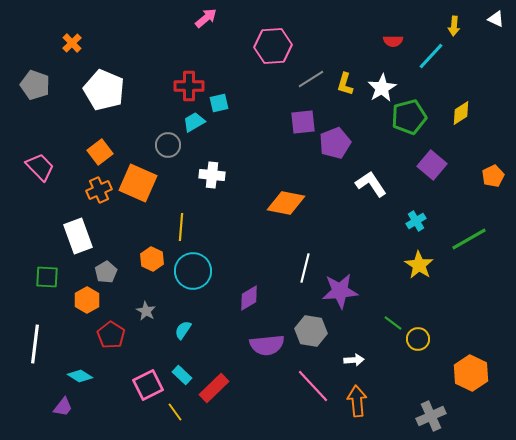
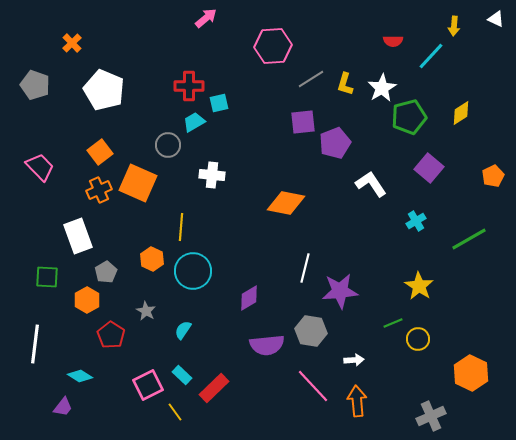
purple square at (432, 165): moved 3 px left, 3 px down
yellow star at (419, 265): moved 21 px down
green line at (393, 323): rotated 60 degrees counterclockwise
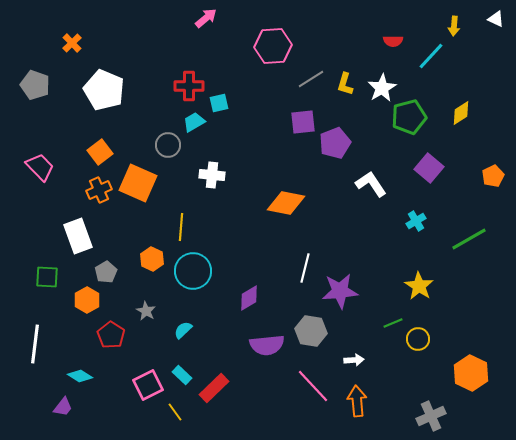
cyan semicircle at (183, 330): rotated 12 degrees clockwise
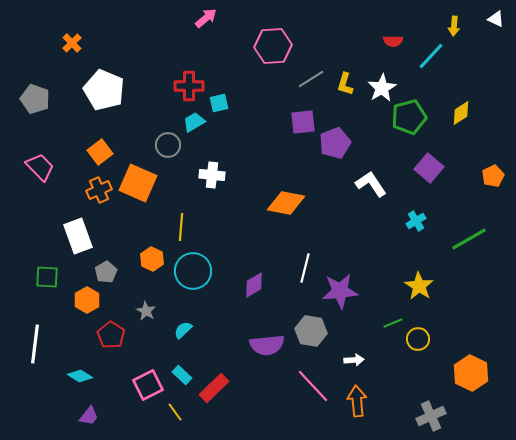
gray pentagon at (35, 85): moved 14 px down
purple diamond at (249, 298): moved 5 px right, 13 px up
purple trapezoid at (63, 407): moved 26 px right, 9 px down
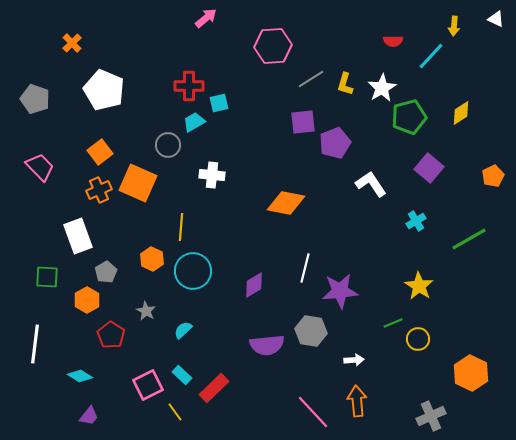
pink line at (313, 386): moved 26 px down
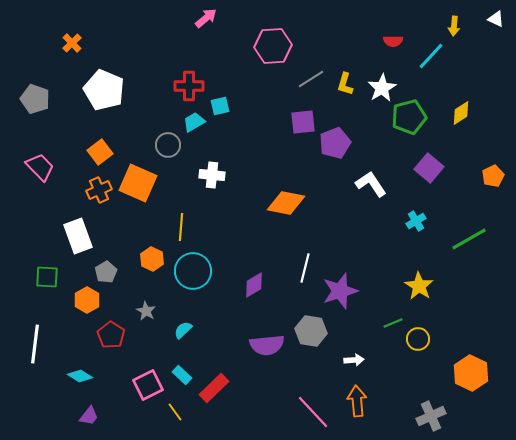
cyan square at (219, 103): moved 1 px right, 3 px down
purple star at (340, 291): rotated 12 degrees counterclockwise
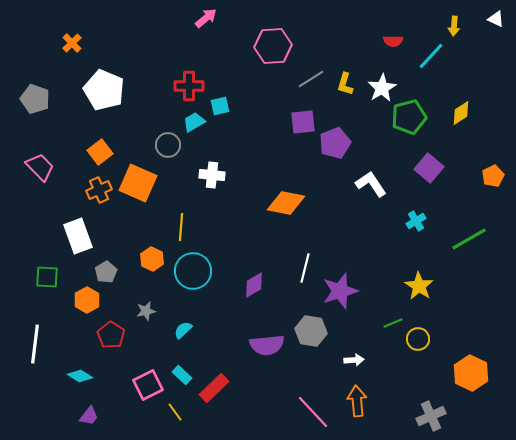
gray star at (146, 311): rotated 30 degrees clockwise
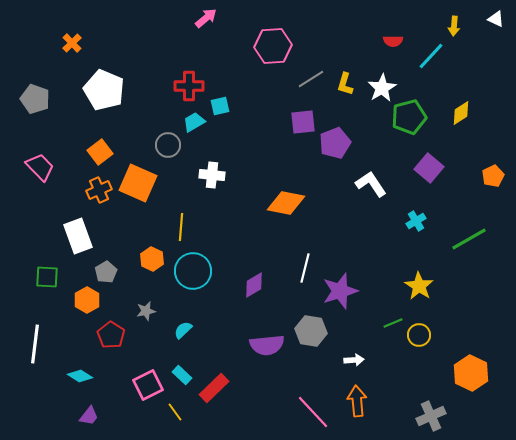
yellow circle at (418, 339): moved 1 px right, 4 px up
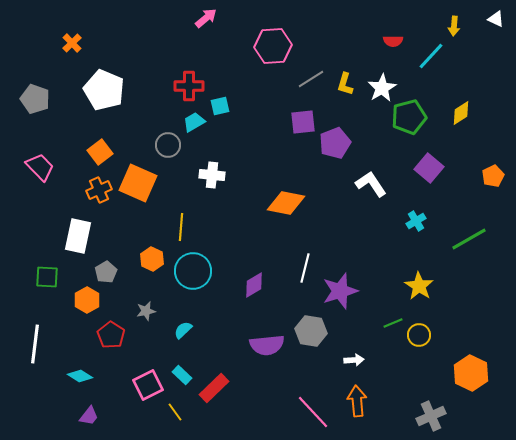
white rectangle at (78, 236): rotated 32 degrees clockwise
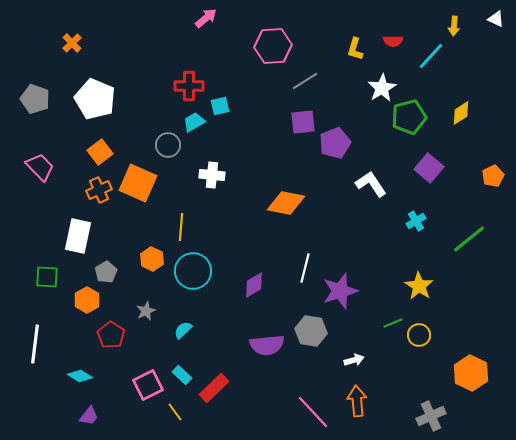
gray line at (311, 79): moved 6 px left, 2 px down
yellow L-shape at (345, 84): moved 10 px right, 35 px up
white pentagon at (104, 90): moved 9 px left, 9 px down
green line at (469, 239): rotated 9 degrees counterclockwise
gray star at (146, 311): rotated 12 degrees counterclockwise
white arrow at (354, 360): rotated 12 degrees counterclockwise
